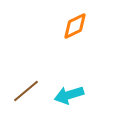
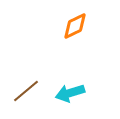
cyan arrow: moved 1 px right, 2 px up
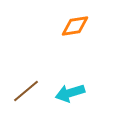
orange diamond: rotated 16 degrees clockwise
